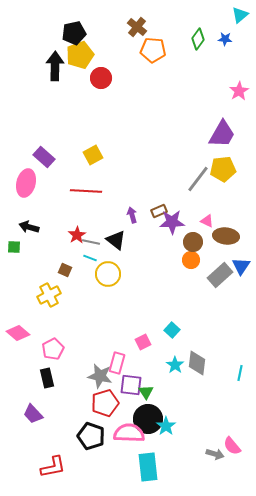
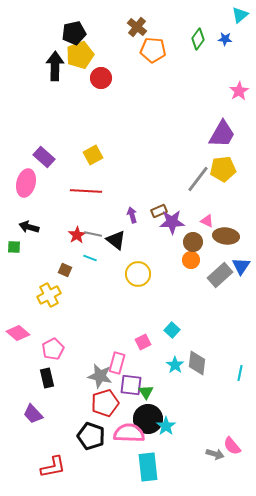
gray line at (91, 242): moved 2 px right, 8 px up
yellow circle at (108, 274): moved 30 px right
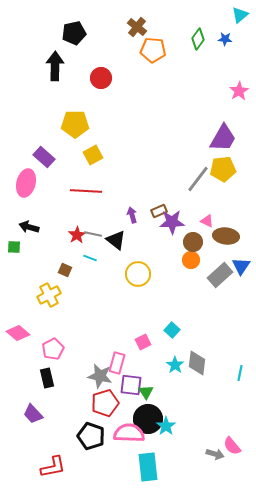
yellow pentagon at (80, 55): moved 5 px left, 69 px down; rotated 20 degrees clockwise
purple trapezoid at (222, 134): moved 1 px right, 4 px down
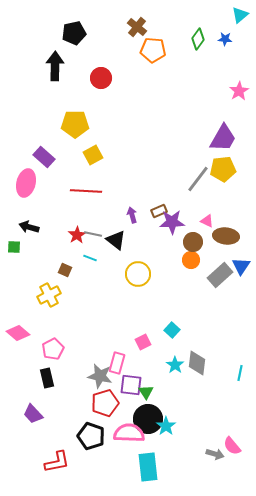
red L-shape at (53, 467): moved 4 px right, 5 px up
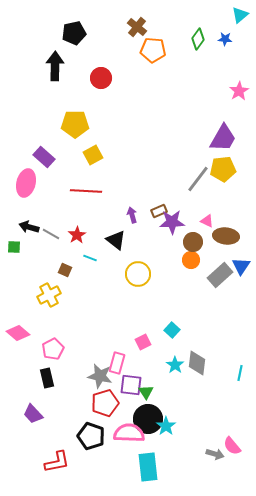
gray line at (93, 234): moved 42 px left; rotated 18 degrees clockwise
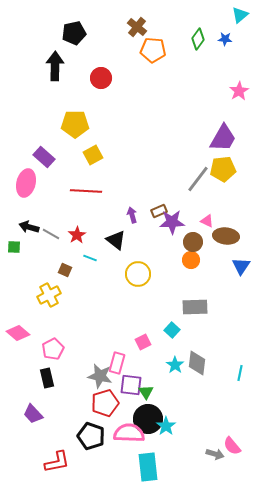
gray rectangle at (220, 275): moved 25 px left, 32 px down; rotated 40 degrees clockwise
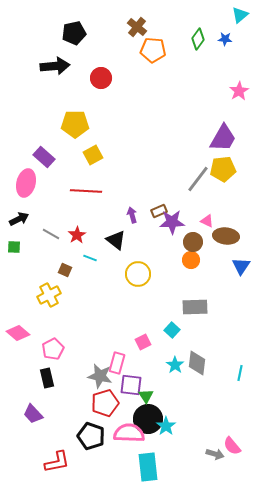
black arrow at (55, 66): rotated 84 degrees clockwise
black arrow at (29, 227): moved 10 px left, 8 px up; rotated 138 degrees clockwise
green triangle at (146, 392): moved 4 px down
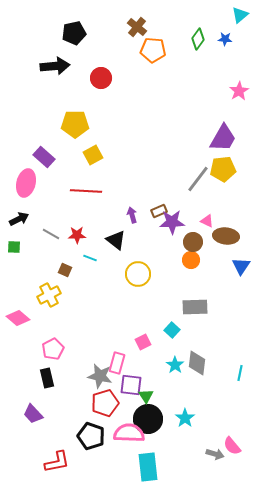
red star at (77, 235): rotated 30 degrees clockwise
pink diamond at (18, 333): moved 15 px up
cyan star at (166, 426): moved 19 px right, 8 px up
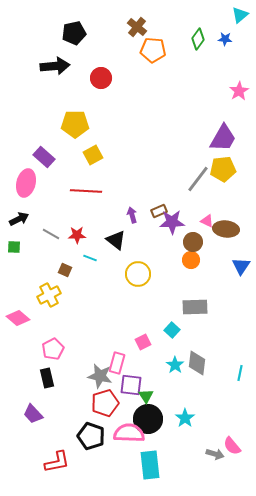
brown ellipse at (226, 236): moved 7 px up
cyan rectangle at (148, 467): moved 2 px right, 2 px up
